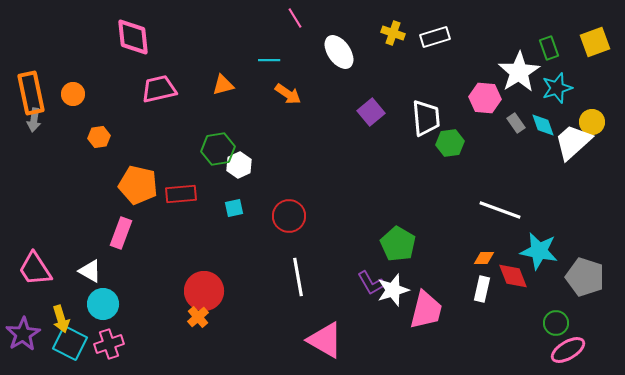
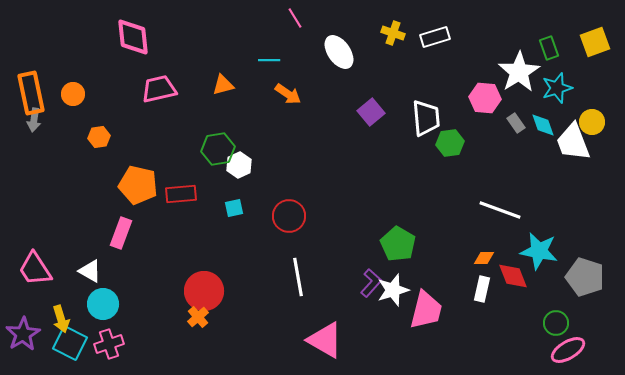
white trapezoid at (573, 142): rotated 69 degrees counterclockwise
purple L-shape at (371, 283): rotated 108 degrees counterclockwise
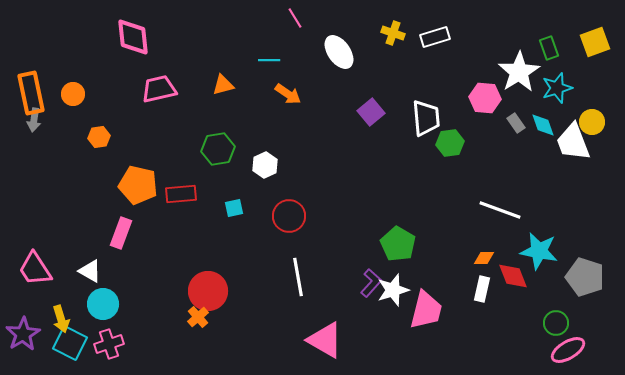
white hexagon at (239, 165): moved 26 px right
red circle at (204, 291): moved 4 px right
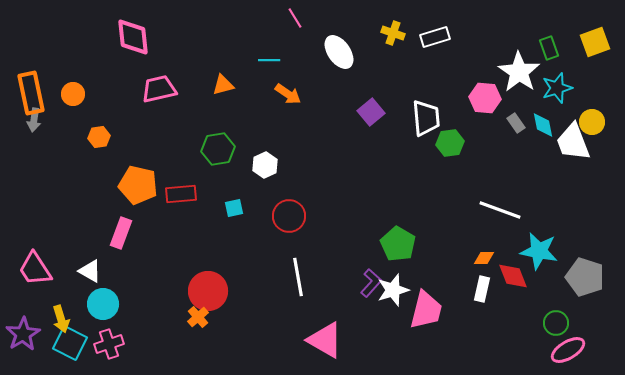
white star at (519, 72): rotated 6 degrees counterclockwise
cyan diamond at (543, 125): rotated 8 degrees clockwise
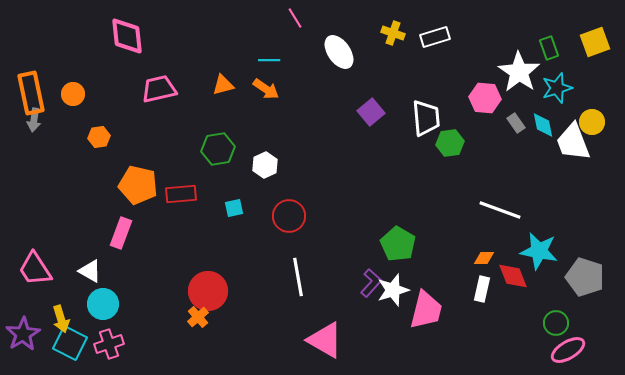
pink diamond at (133, 37): moved 6 px left, 1 px up
orange arrow at (288, 94): moved 22 px left, 5 px up
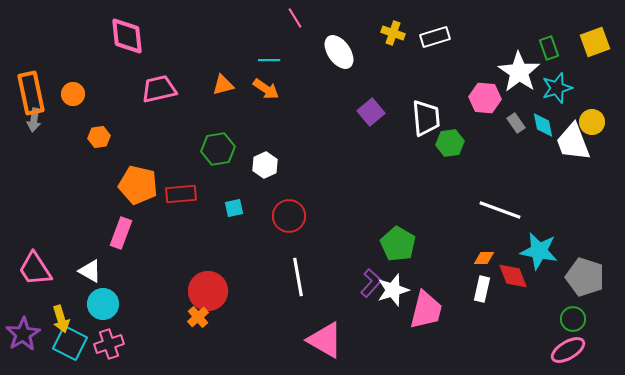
green circle at (556, 323): moved 17 px right, 4 px up
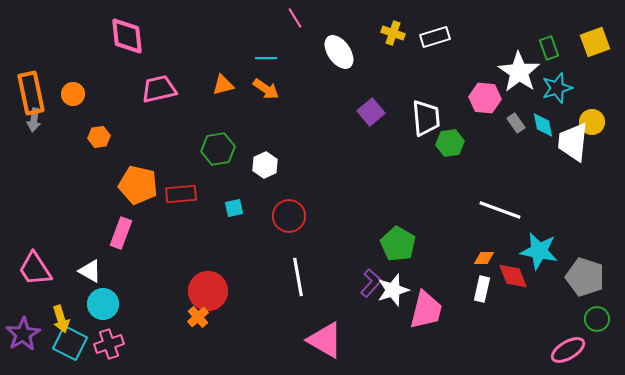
cyan line at (269, 60): moved 3 px left, 2 px up
white trapezoid at (573, 142): rotated 27 degrees clockwise
green circle at (573, 319): moved 24 px right
